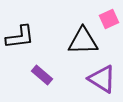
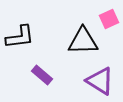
purple triangle: moved 2 px left, 2 px down
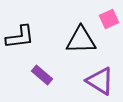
black triangle: moved 2 px left, 1 px up
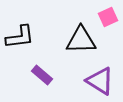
pink square: moved 1 px left, 2 px up
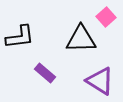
pink square: moved 2 px left; rotated 18 degrees counterclockwise
black triangle: moved 1 px up
purple rectangle: moved 3 px right, 2 px up
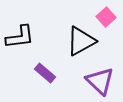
black triangle: moved 2 px down; rotated 28 degrees counterclockwise
purple triangle: rotated 12 degrees clockwise
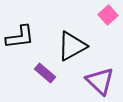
pink square: moved 2 px right, 2 px up
black triangle: moved 9 px left, 5 px down
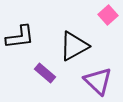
black triangle: moved 2 px right
purple triangle: moved 2 px left
